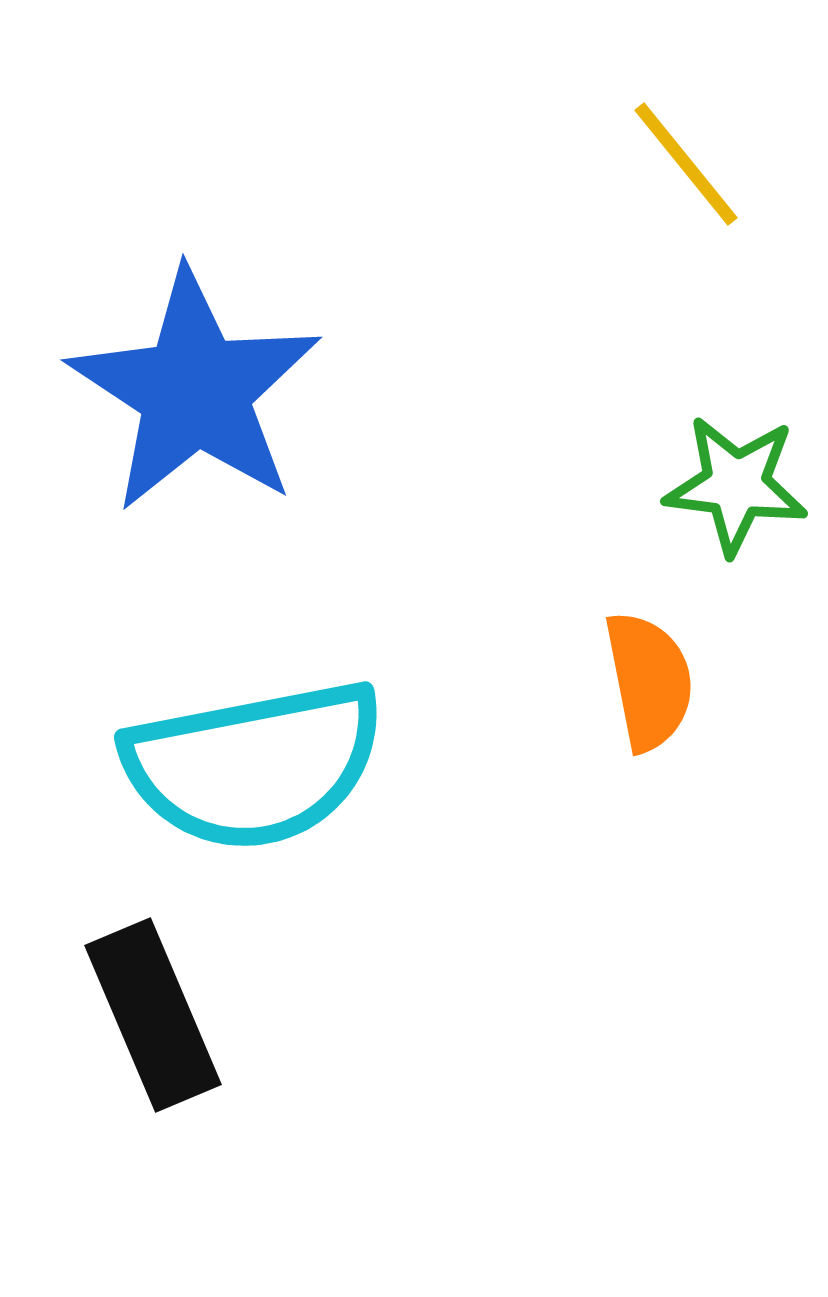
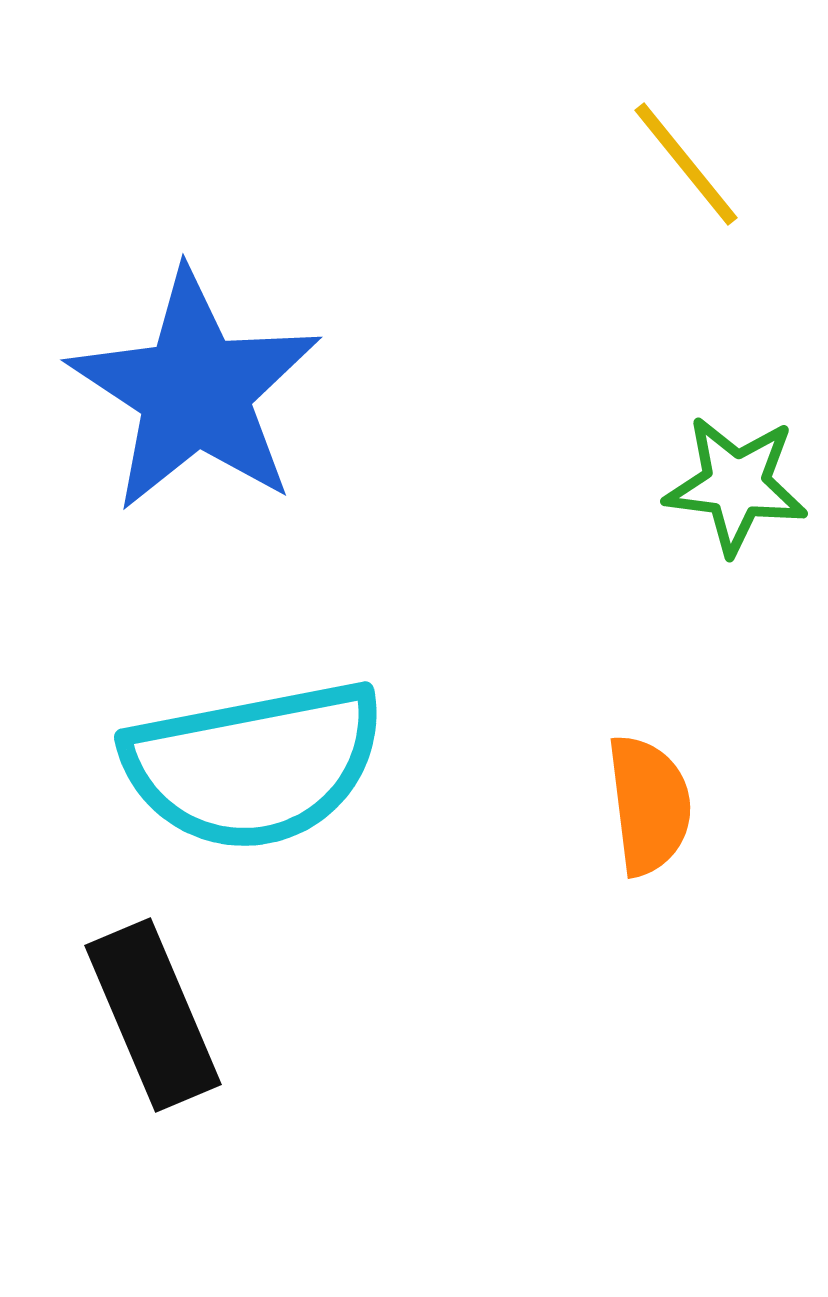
orange semicircle: moved 124 px down; rotated 4 degrees clockwise
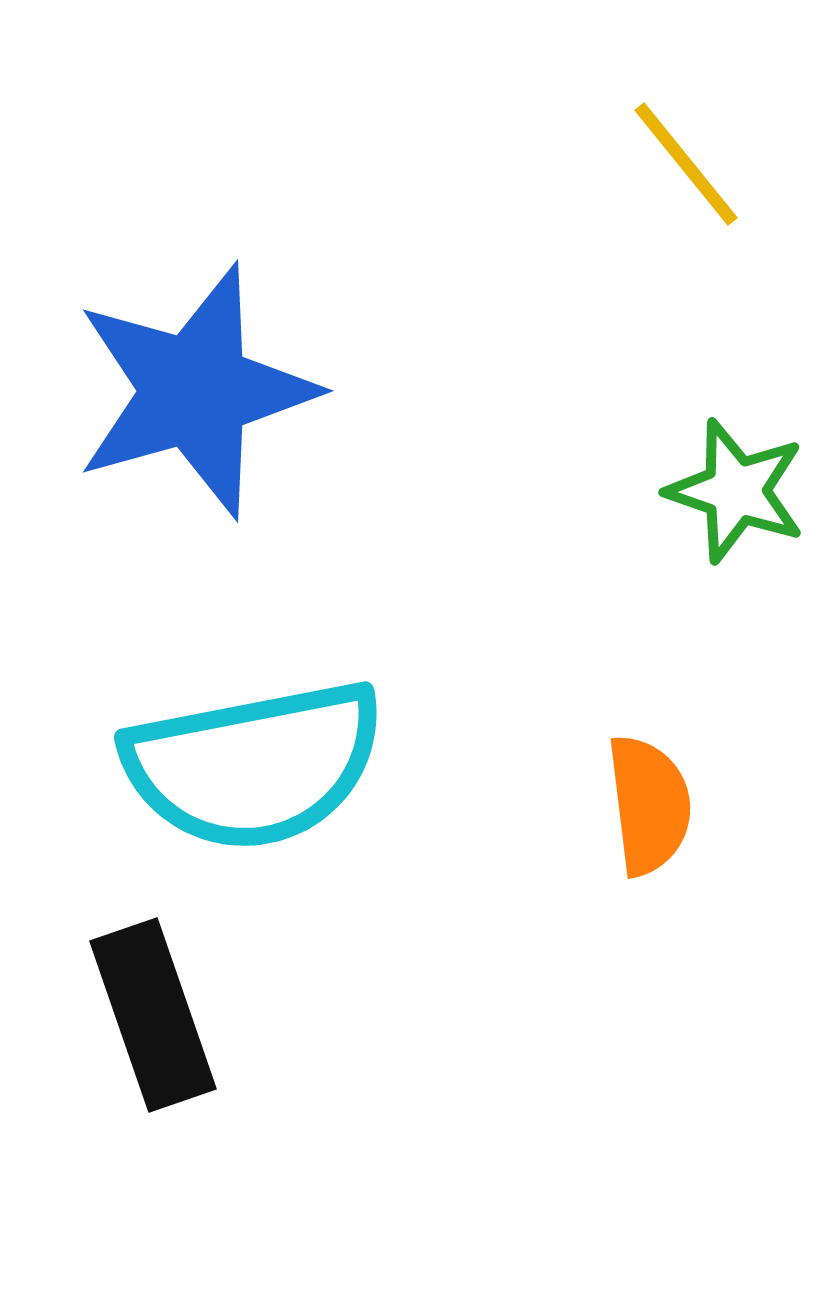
blue star: rotated 23 degrees clockwise
green star: moved 6 px down; rotated 12 degrees clockwise
black rectangle: rotated 4 degrees clockwise
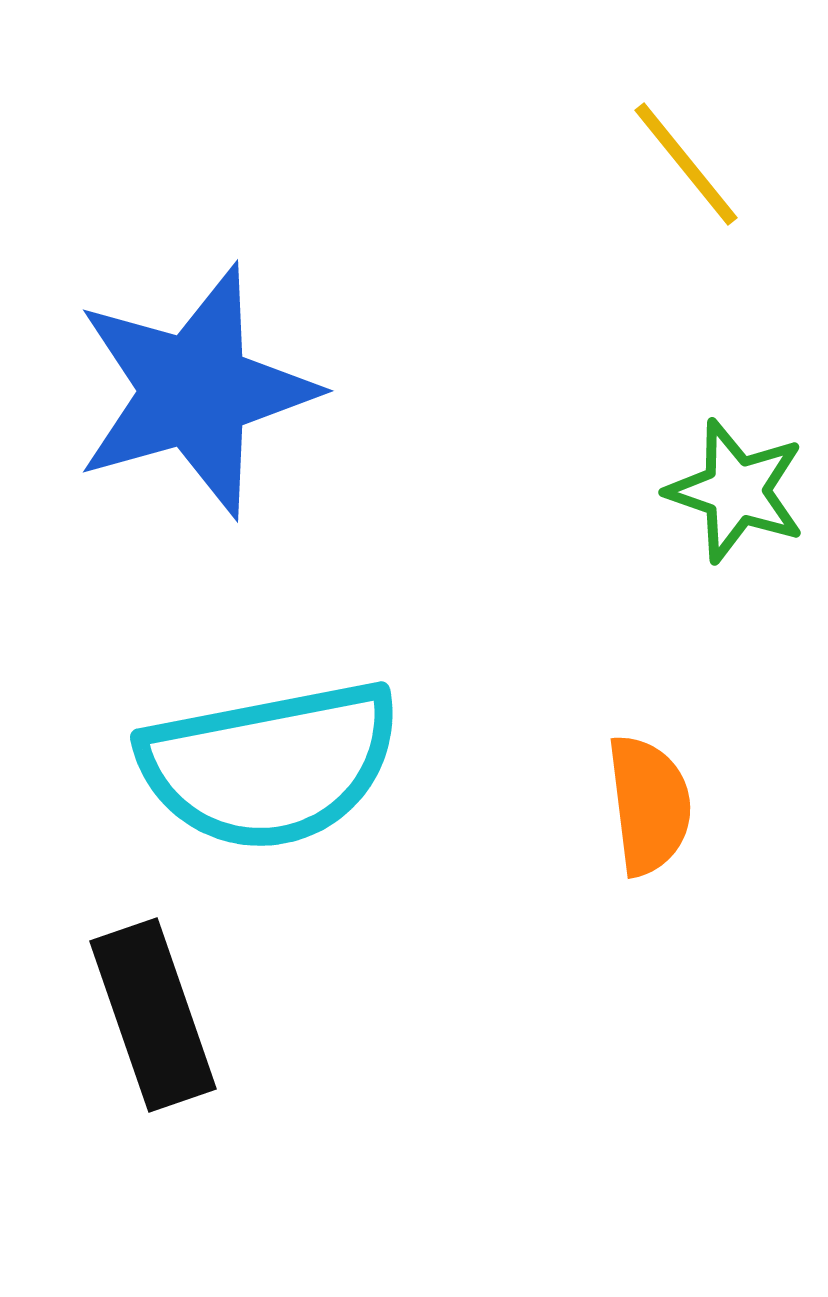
cyan semicircle: moved 16 px right
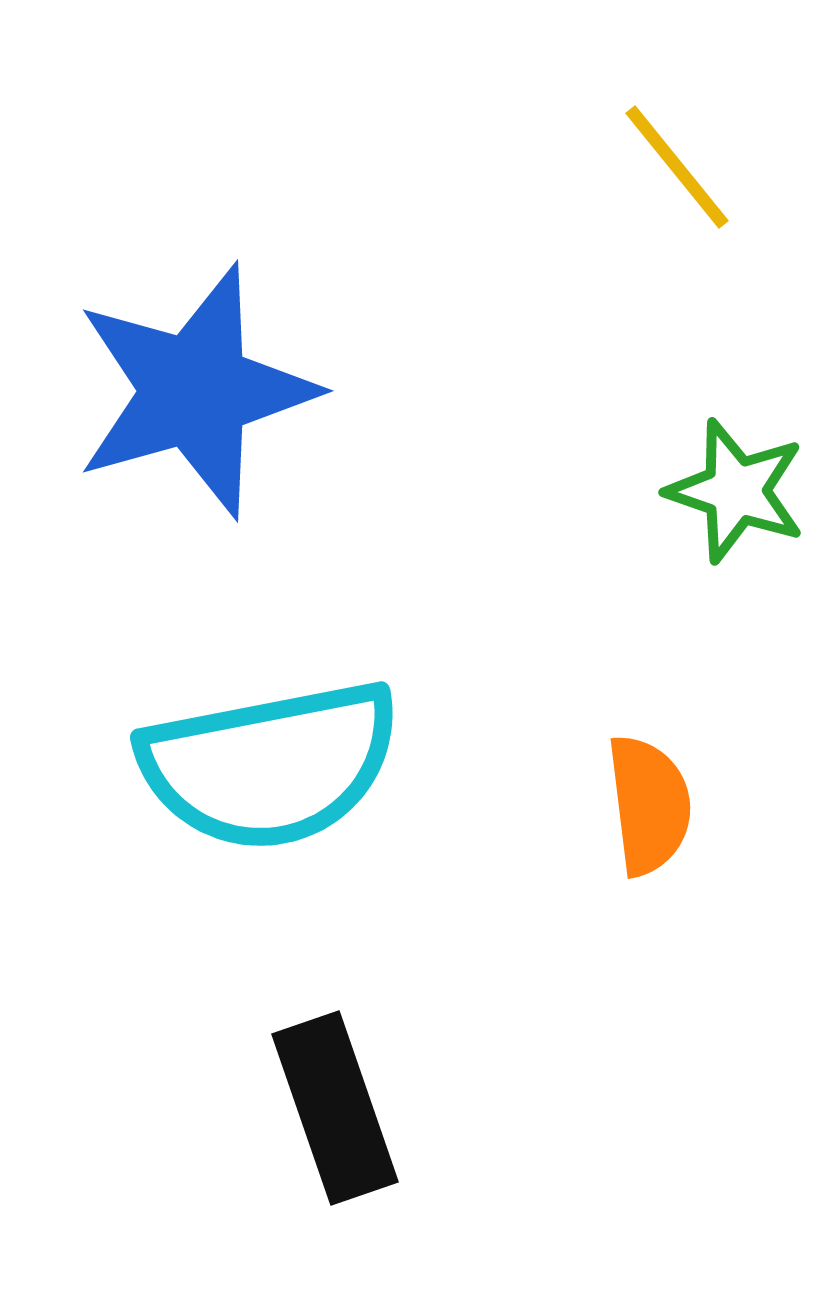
yellow line: moved 9 px left, 3 px down
black rectangle: moved 182 px right, 93 px down
